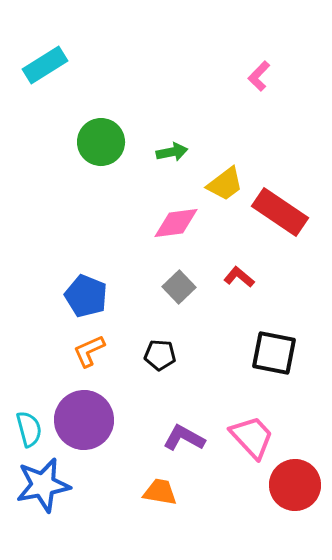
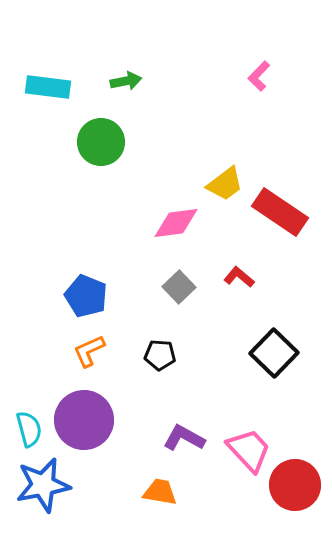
cyan rectangle: moved 3 px right, 22 px down; rotated 39 degrees clockwise
green arrow: moved 46 px left, 71 px up
black square: rotated 33 degrees clockwise
pink trapezoid: moved 3 px left, 13 px down
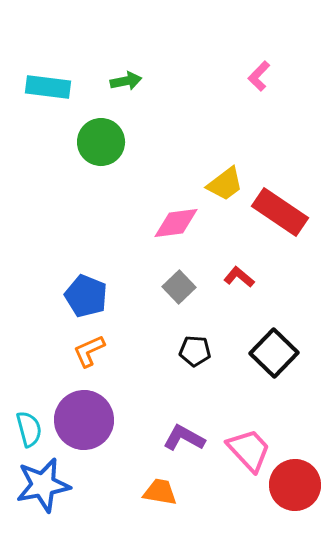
black pentagon: moved 35 px right, 4 px up
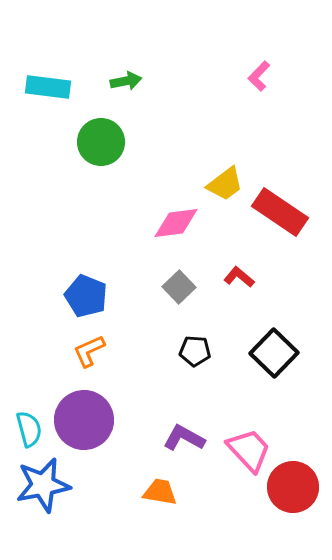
red circle: moved 2 px left, 2 px down
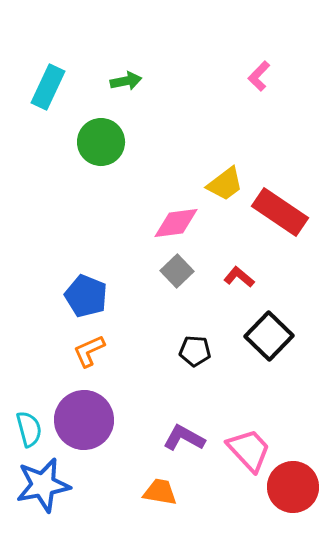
cyan rectangle: rotated 72 degrees counterclockwise
gray square: moved 2 px left, 16 px up
black square: moved 5 px left, 17 px up
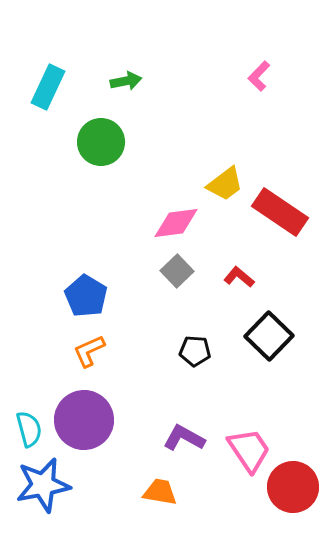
blue pentagon: rotated 9 degrees clockwise
pink trapezoid: rotated 9 degrees clockwise
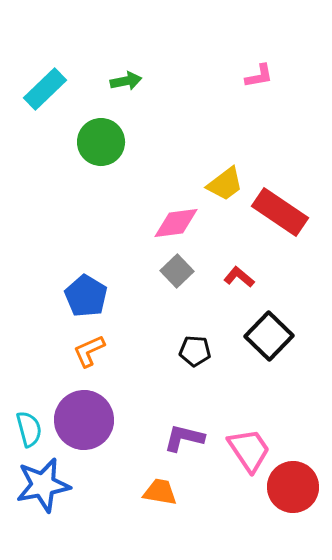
pink L-shape: rotated 144 degrees counterclockwise
cyan rectangle: moved 3 px left, 2 px down; rotated 21 degrees clockwise
purple L-shape: rotated 15 degrees counterclockwise
